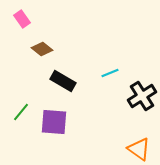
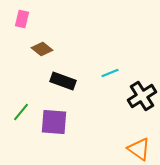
pink rectangle: rotated 48 degrees clockwise
black rectangle: rotated 10 degrees counterclockwise
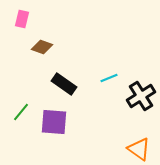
brown diamond: moved 2 px up; rotated 20 degrees counterclockwise
cyan line: moved 1 px left, 5 px down
black rectangle: moved 1 px right, 3 px down; rotated 15 degrees clockwise
black cross: moved 1 px left
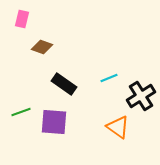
green line: rotated 30 degrees clockwise
orange triangle: moved 21 px left, 22 px up
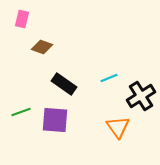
purple square: moved 1 px right, 2 px up
orange triangle: rotated 20 degrees clockwise
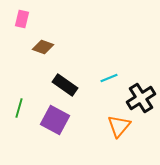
brown diamond: moved 1 px right
black rectangle: moved 1 px right, 1 px down
black cross: moved 2 px down
green line: moved 2 px left, 4 px up; rotated 54 degrees counterclockwise
purple square: rotated 24 degrees clockwise
orange triangle: moved 1 px right, 1 px up; rotated 15 degrees clockwise
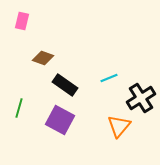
pink rectangle: moved 2 px down
brown diamond: moved 11 px down
purple square: moved 5 px right
